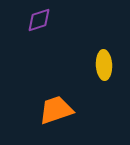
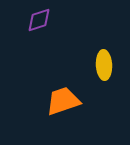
orange trapezoid: moved 7 px right, 9 px up
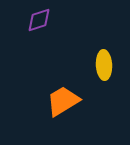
orange trapezoid: rotated 12 degrees counterclockwise
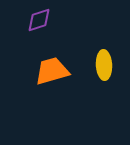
orange trapezoid: moved 11 px left, 30 px up; rotated 15 degrees clockwise
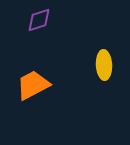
orange trapezoid: moved 19 px left, 14 px down; rotated 12 degrees counterclockwise
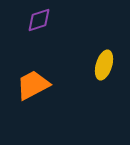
yellow ellipse: rotated 20 degrees clockwise
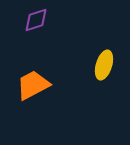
purple diamond: moved 3 px left
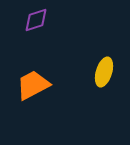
yellow ellipse: moved 7 px down
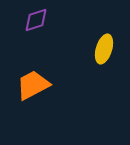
yellow ellipse: moved 23 px up
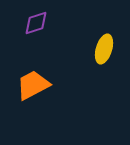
purple diamond: moved 3 px down
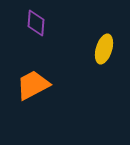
purple diamond: rotated 68 degrees counterclockwise
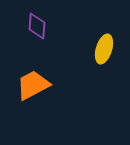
purple diamond: moved 1 px right, 3 px down
